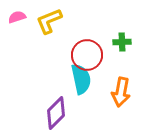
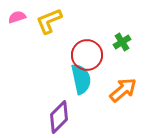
green cross: rotated 30 degrees counterclockwise
orange arrow: moved 2 px right, 2 px up; rotated 140 degrees counterclockwise
purple diamond: moved 3 px right, 4 px down
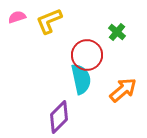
green cross: moved 5 px left, 10 px up; rotated 18 degrees counterclockwise
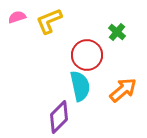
cyan semicircle: moved 1 px left, 7 px down
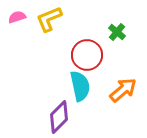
yellow L-shape: moved 2 px up
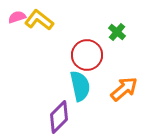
yellow L-shape: moved 10 px left, 1 px down; rotated 60 degrees clockwise
orange arrow: moved 1 px right, 1 px up
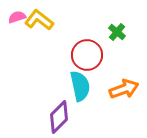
orange arrow: rotated 20 degrees clockwise
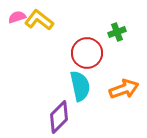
green cross: rotated 30 degrees clockwise
red circle: moved 2 px up
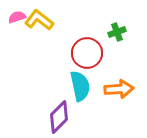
orange arrow: moved 5 px left; rotated 16 degrees clockwise
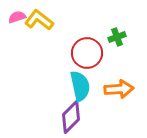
green cross: moved 5 px down
purple diamond: moved 12 px right
